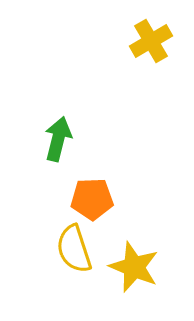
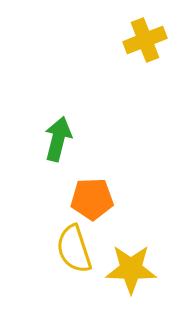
yellow cross: moved 6 px left, 1 px up; rotated 9 degrees clockwise
yellow star: moved 3 px left, 2 px down; rotated 21 degrees counterclockwise
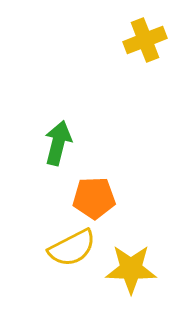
green arrow: moved 4 px down
orange pentagon: moved 2 px right, 1 px up
yellow semicircle: moved 2 px left, 1 px up; rotated 99 degrees counterclockwise
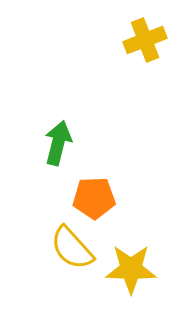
yellow semicircle: rotated 75 degrees clockwise
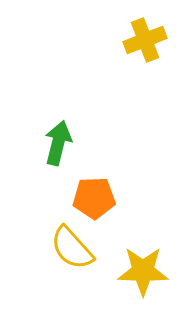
yellow star: moved 12 px right, 2 px down
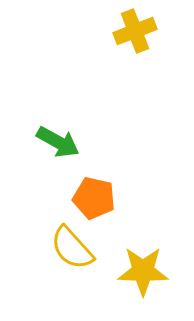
yellow cross: moved 10 px left, 9 px up
green arrow: moved 1 px up; rotated 105 degrees clockwise
orange pentagon: rotated 15 degrees clockwise
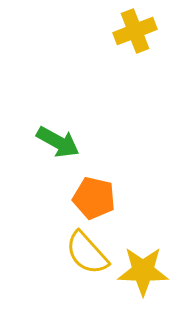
yellow semicircle: moved 15 px right, 5 px down
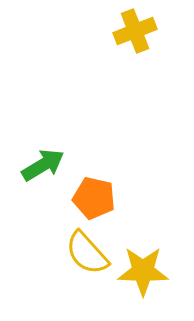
green arrow: moved 15 px left, 23 px down; rotated 60 degrees counterclockwise
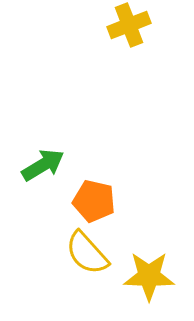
yellow cross: moved 6 px left, 6 px up
orange pentagon: moved 3 px down
yellow star: moved 6 px right, 5 px down
